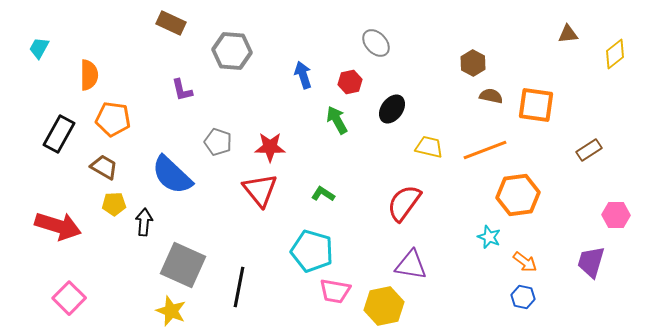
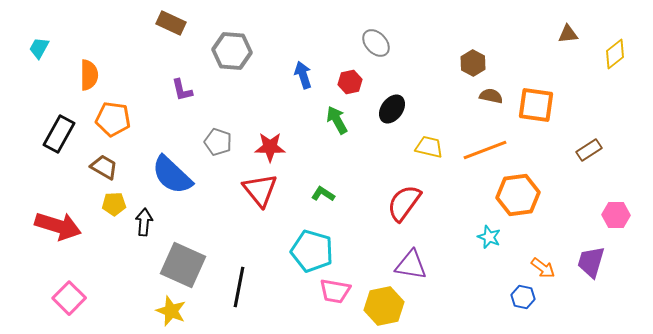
orange arrow at (525, 262): moved 18 px right, 6 px down
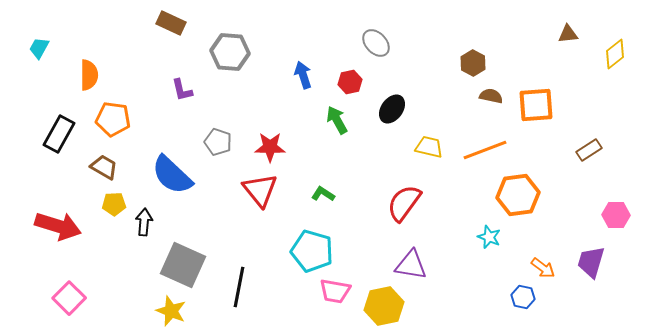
gray hexagon at (232, 51): moved 2 px left, 1 px down
orange square at (536, 105): rotated 12 degrees counterclockwise
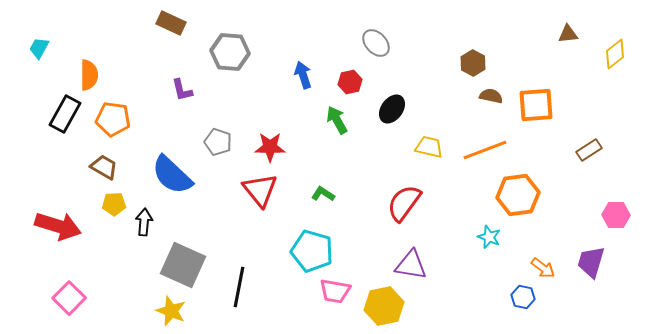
black rectangle at (59, 134): moved 6 px right, 20 px up
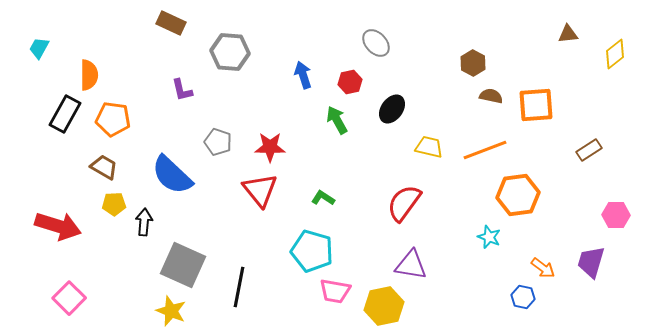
green L-shape at (323, 194): moved 4 px down
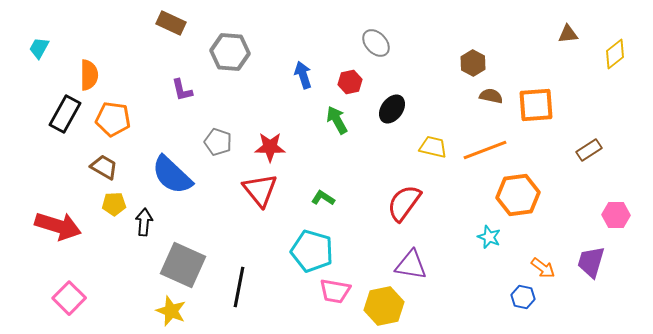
yellow trapezoid at (429, 147): moved 4 px right
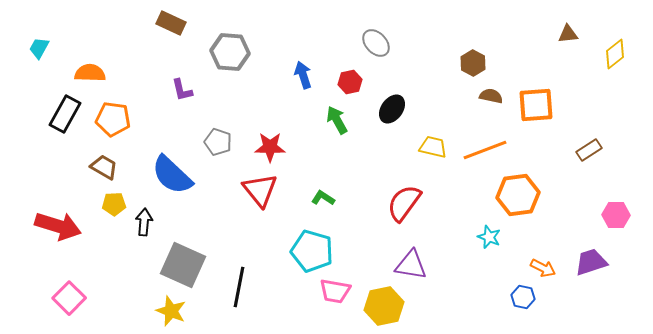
orange semicircle at (89, 75): moved 1 px right, 2 px up; rotated 88 degrees counterclockwise
purple trapezoid at (591, 262): rotated 56 degrees clockwise
orange arrow at (543, 268): rotated 10 degrees counterclockwise
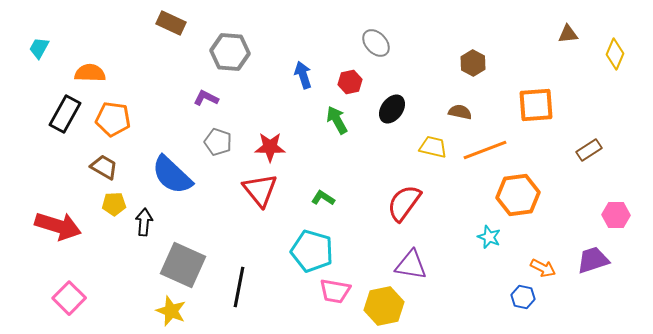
yellow diamond at (615, 54): rotated 28 degrees counterclockwise
purple L-shape at (182, 90): moved 24 px right, 8 px down; rotated 130 degrees clockwise
brown semicircle at (491, 96): moved 31 px left, 16 px down
purple trapezoid at (591, 262): moved 2 px right, 2 px up
